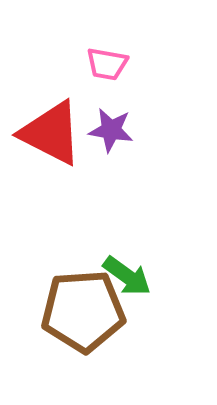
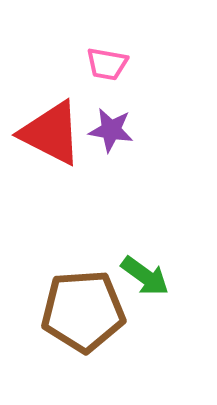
green arrow: moved 18 px right
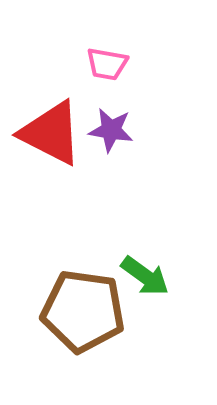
brown pentagon: rotated 12 degrees clockwise
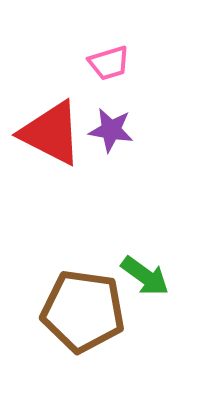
pink trapezoid: moved 2 px right, 1 px up; rotated 27 degrees counterclockwise
